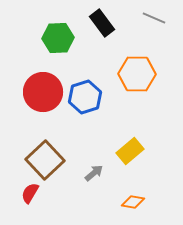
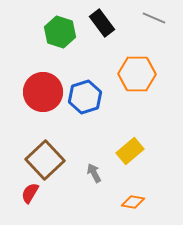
green hexagon: moved 2 px right, 6 px up; rotated 20 degrees clockwise
gray arrow: rotated 78 degrees counterclockwise
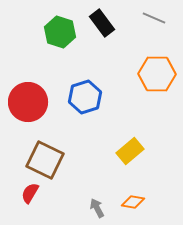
orange hexagon: moved 20 px right
red circle: moved 15 px left, 10 px down
brown square: rotated 21 degrees counterclockwise
gray arrow: moved 3 px right, 35 px down
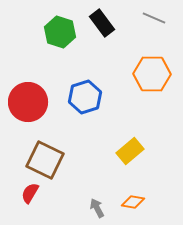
orange hexagon: moved 5 px left
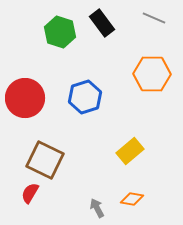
red circle: moved 3 px left, 4 px up
orange diamond: moved 1 px left, 3 px up
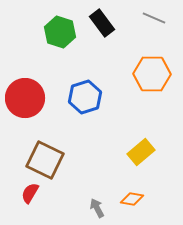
yellow rectangle: moved 11 px right, 1 px down
